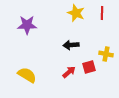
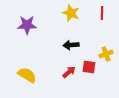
yellow star: moved 5 px left
yellow cross: rotated 32 degrees counterclockwise
red square: rotated 24 degrees clockwise
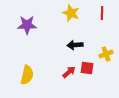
black arrow: moved 4 px right
red square: moved 2 px left, 1 px down
yellow semicircle: rotated 72 degrees clockwise
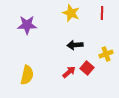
red square: rotated 32 degrees clockwise
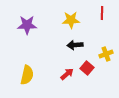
yellow star: moved 7 px down; rotated 24 degrees counterclockwise
red arrow: moved 2 px left, 2 px down
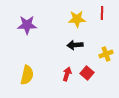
yellow star: moved 6 px right, 1 px up
red square: moved 5 px down
red arrow: rotated 32 degrees counterclockwise
